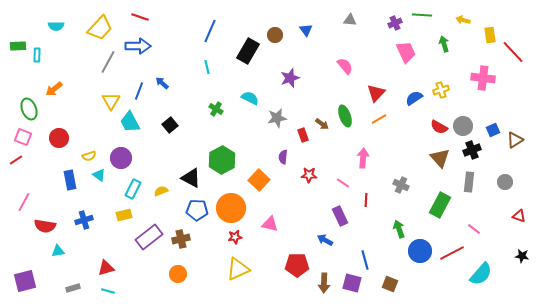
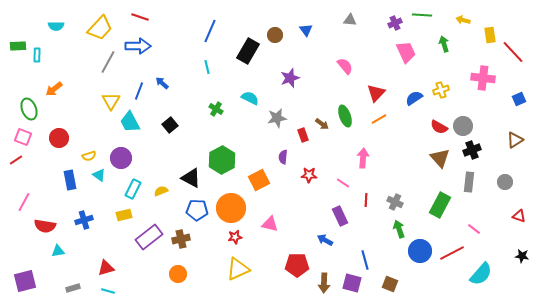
blue square at (493, 130): moved 26 px right, 31 px up
orange square at (259, 180): rotated 20 degrees clockwise
gray cross at (401, 185): moved 6 px left, 17 px down
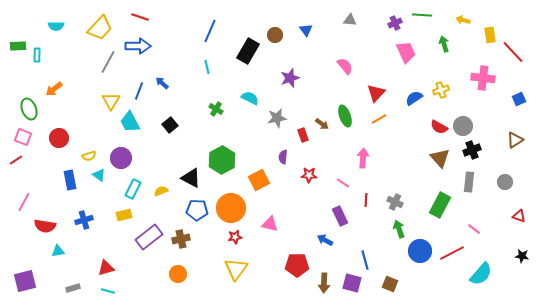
yellow triangle at (238, 269): moved 2 px left; rotated 30 degrees counterclockwise
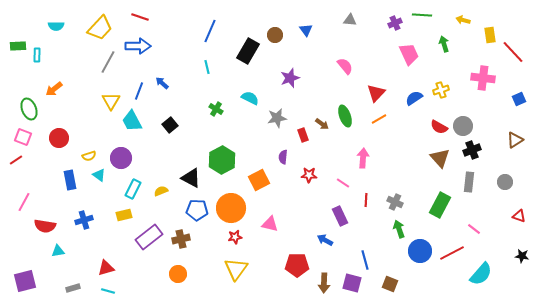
pink trapezoid at (406, 52): moved 3 px right, 2 px down
cyan trapezoid at (130, 122): moved 2 px right, 1 px up
